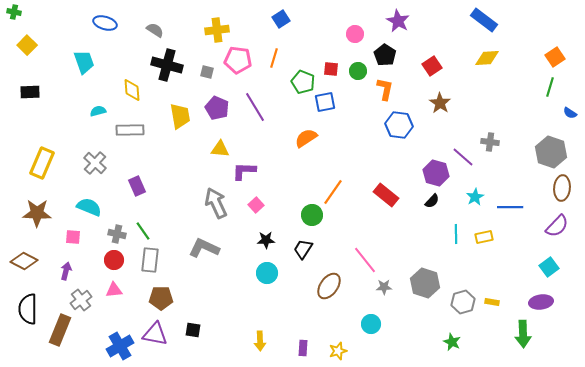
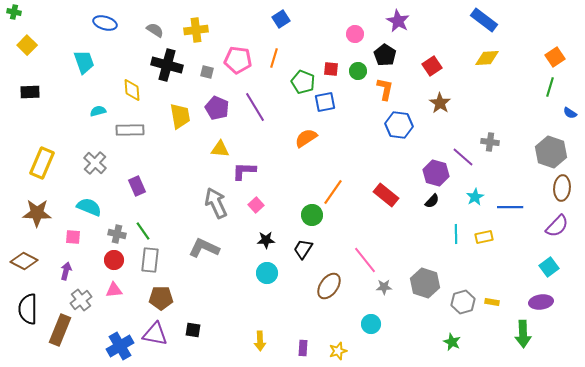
yellow cross at (217, 30): moved 21 px left
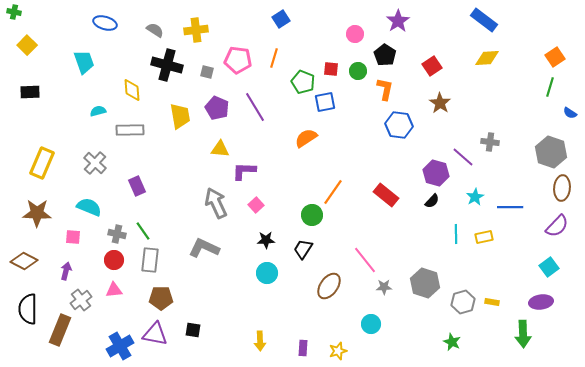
purple star at (398, 21): rotated 10 degrees clockwise
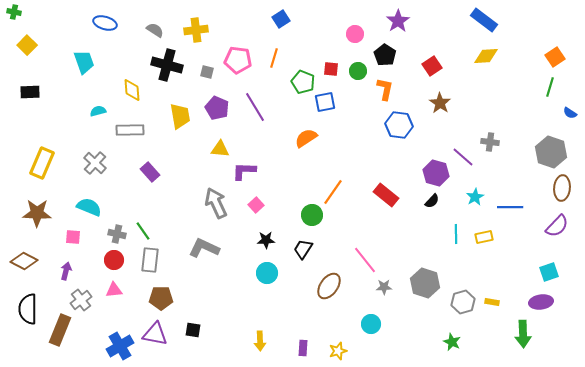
yellow diamond at (487, 58): moved 1 px left, 2 px up
purple rectangle at (137, 186): moved 13 px right, 14 px up; rotated 18 degrees counterclockwise
cyan square at (549, 267): moved 5 px down; rotated 18 degrees clockwise
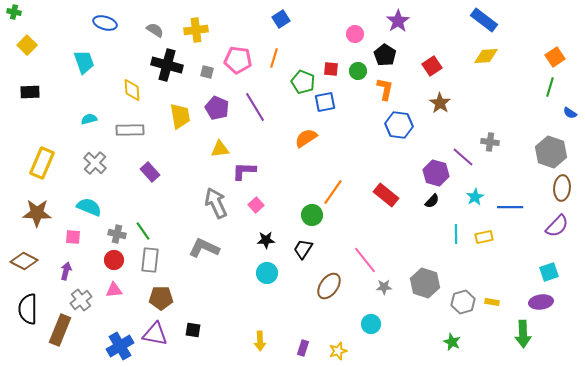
cyan semicircle at (98, 111): moved 9 px left, 8 px down
yellow triangle at (220, 149): rotated 12 degrees counterclockwise
purple rectangle at (303, 348): rotated 14 degrees clockwise
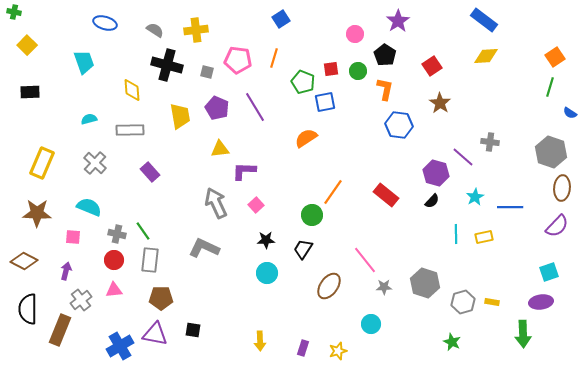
red square at (331, 69): rotated 14 degrees counterclockwise
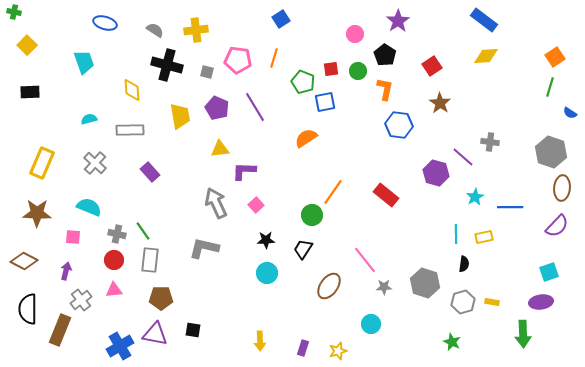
black semicircle at (432, 201): moved 32 px right, 63 px down; rotated 35 degrees counterclockwise
gray L-shape at (204, 248): rotated 12 degrees counterclockwise
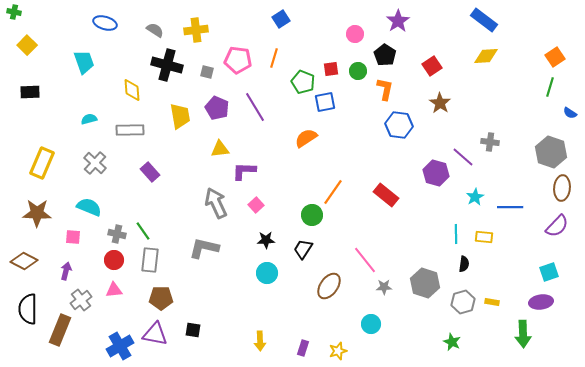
yellow rectangle at (484, 237): rotated 18 degrees clockwise
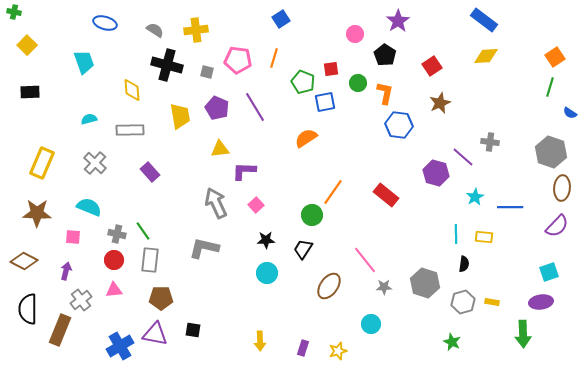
green circle at (358, 71): moved 12 px down
orange L-shape at (385, 89): moved 4 px down
brown star at (440, 103): rotated 15 degrees clockwise
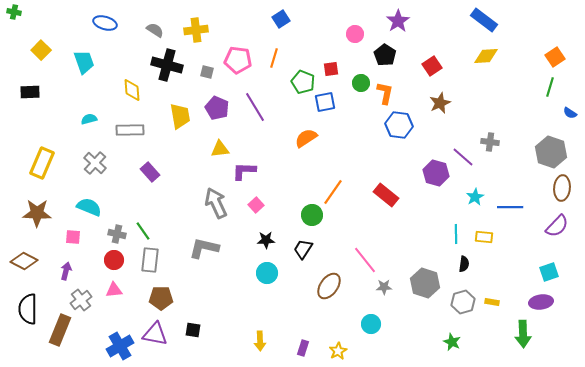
yellow square at (27, 45): moved 14 px right, 5 px down
green circle at (358, 83): moved 3 px right
yellow star at (338, 351): rotated 12 degrees counterclockwise
